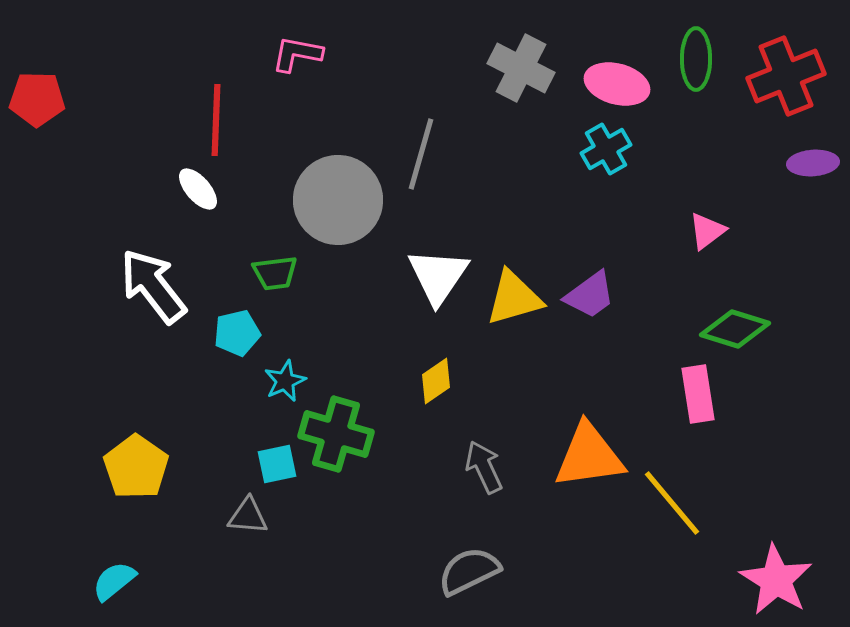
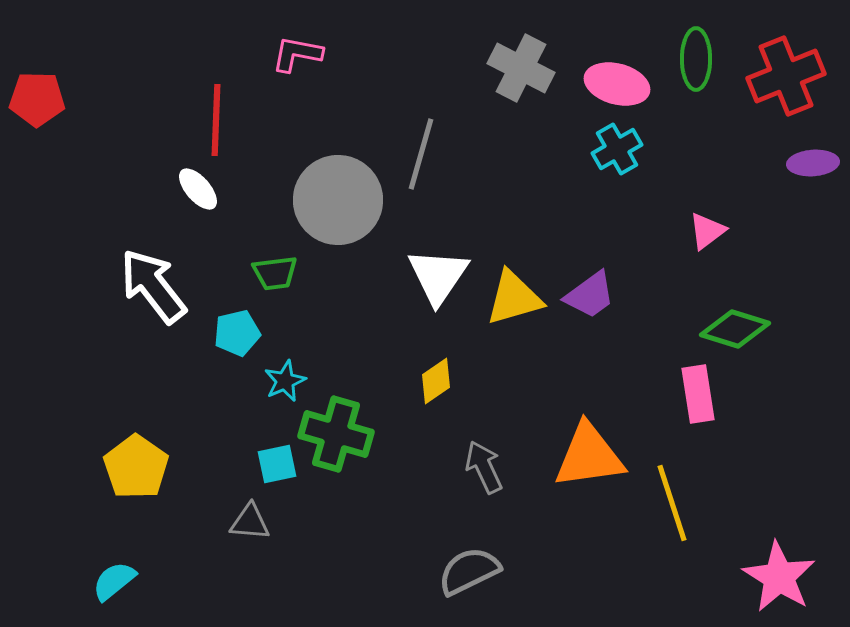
cyan cross: moved 11 px right
yellow line: rotated 22 degrees clockwise
gray triangle: moved 2 px right, 6 px down
pink star: moved 3 px right, 3 px up
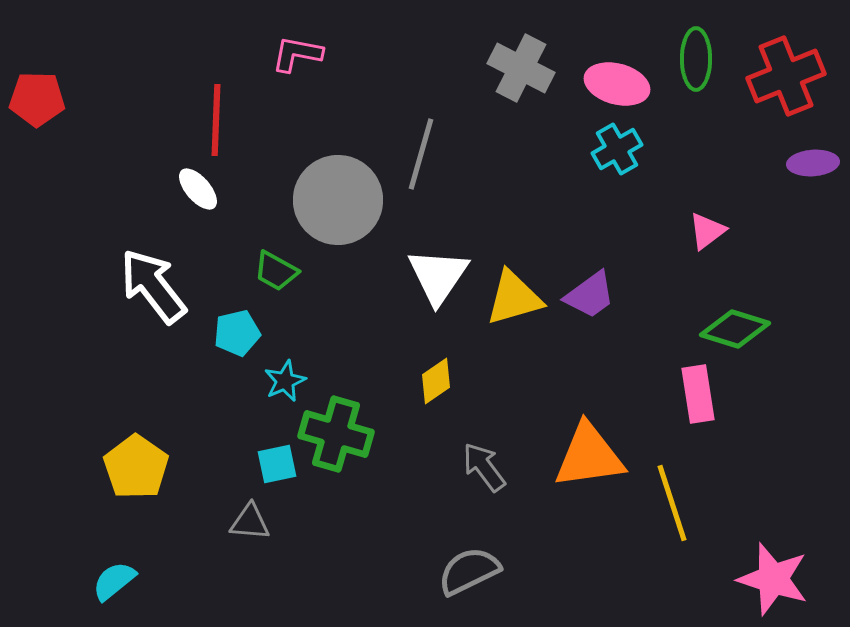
green trapezoid: moved 1 px right, 2 px up; rotated 36 degrees clockwise
gray arrow: rotated 12 degrees counterclockwise
pink star: moved 6 px left, 2 px down; rotated 14 degrees counterclockwise
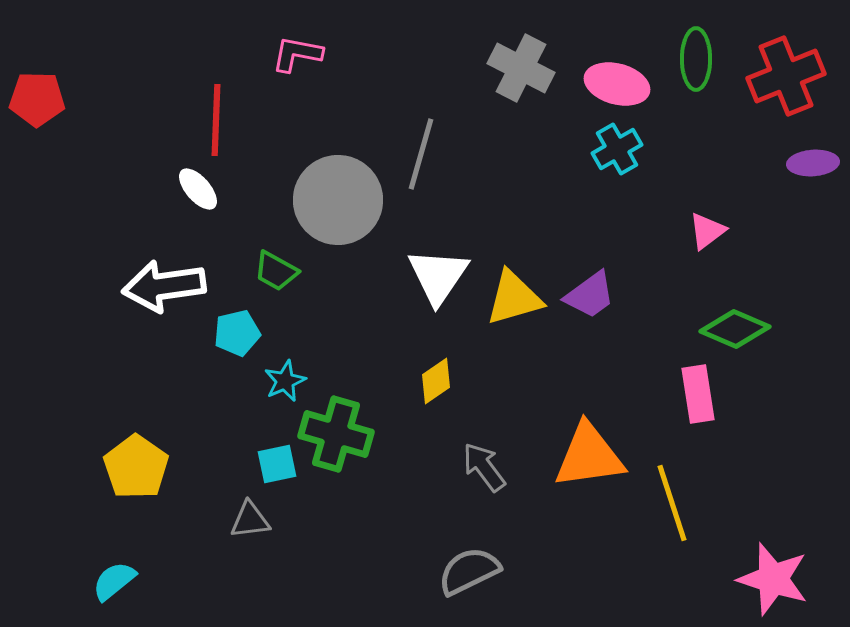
white arrow: moved 11 px right; rotated 60 degrees counterclockwise
green diamond: rotated 6 degrees clockwise
gray triangle: moved 2 px up; rotated 12 degrees counterclockwise
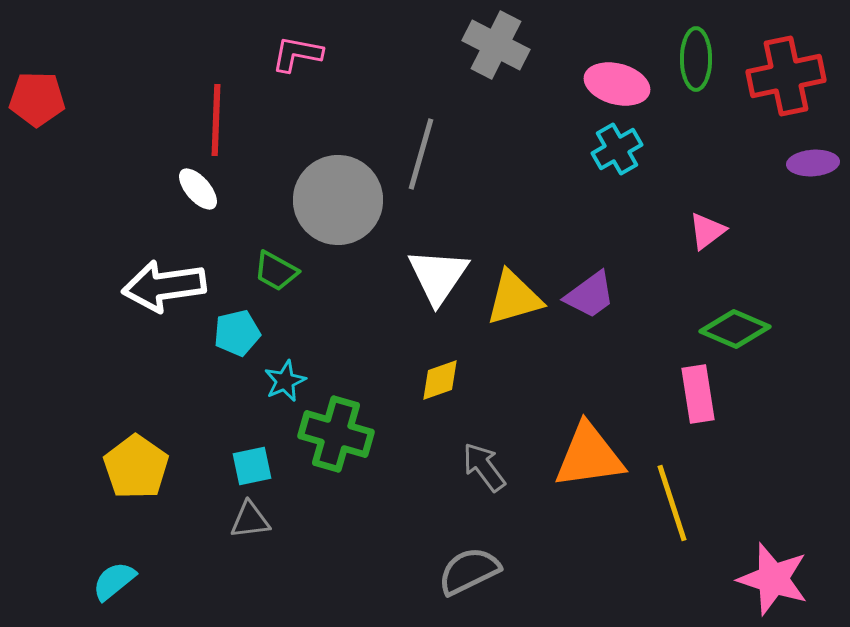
gray cross: moved 25 px left, 23 px up
red cross: rotated 10 degrees clockwise
yellow diamond: moved 4 px right, 1 px up; rotated 15 degrees clockwise
cyan square: moved 25 px left, 2 px down
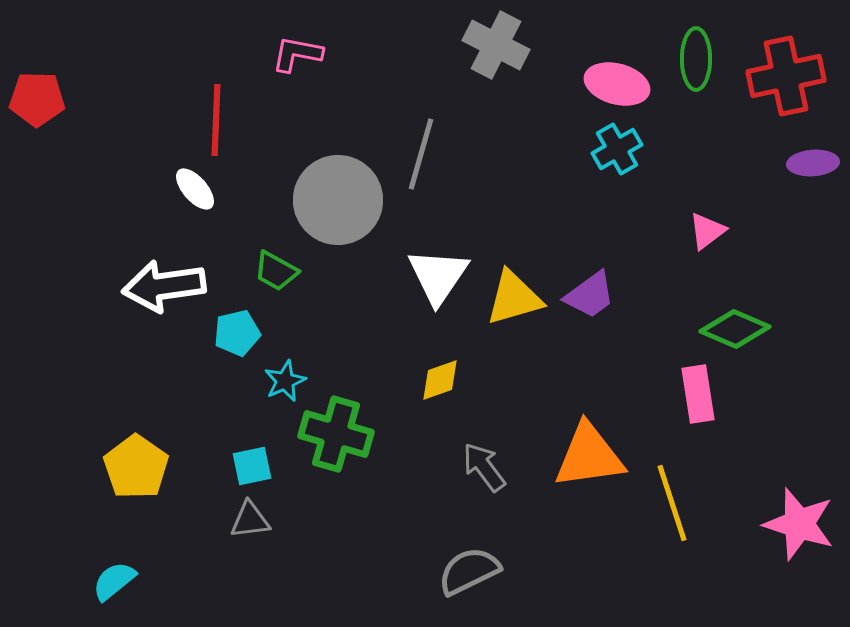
white ellipse: moved 3 px left
pink star: moved 26 px right, 55 px up
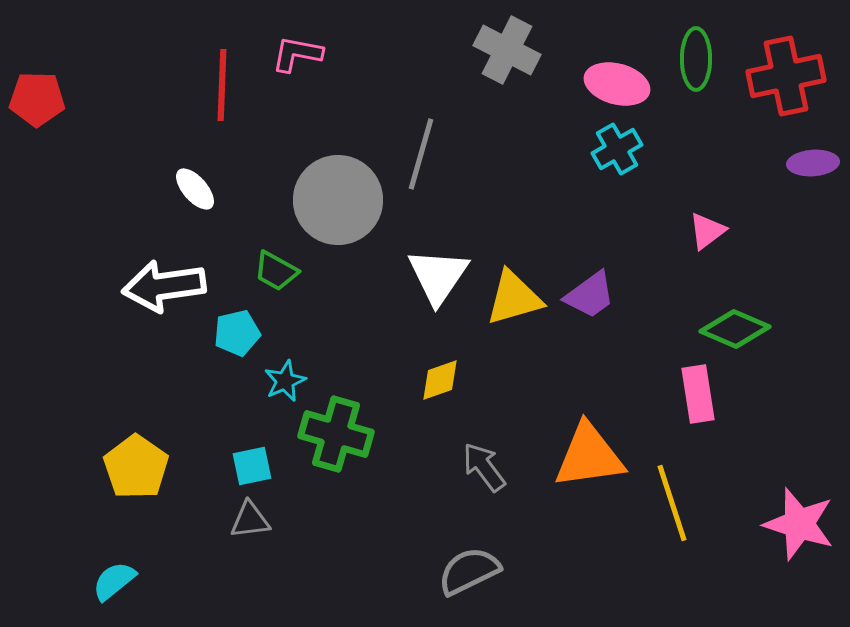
gray cross: moved 11 px right, 5 px down
red line: moved 6 px right, 35 px up
